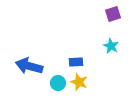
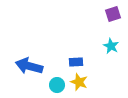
cyan circle: moved 1 px left, 2 px down
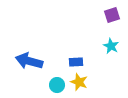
purple square: moved 1 px left, 1 px down
blue arrow: moved 5 px up
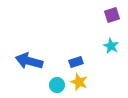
blue rectangle: rotated 16 degrees counterclockwise
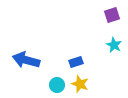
cyan star: moved 3 px right, 1 px up
blue arrow: moved 3 px left, 1 px up
yellow star: moved 1 px right, 2 px down
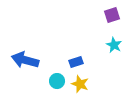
blue arrow: moved 1 px left
cyan circle: moved 4 px up
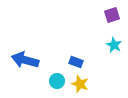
blue rectangle: rotated 40 degrees clockwise
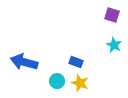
purple square: rotated 35 degrees clockwise
blue arrow: moved 1 px left, 2 px down
yellow star: moved 1 px up
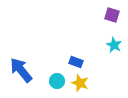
blue arrow: moved 3 px left, 8 px down; rotated 36 degrees clockwise
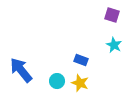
blue rectangle: moved 5 px right, 2 px up
